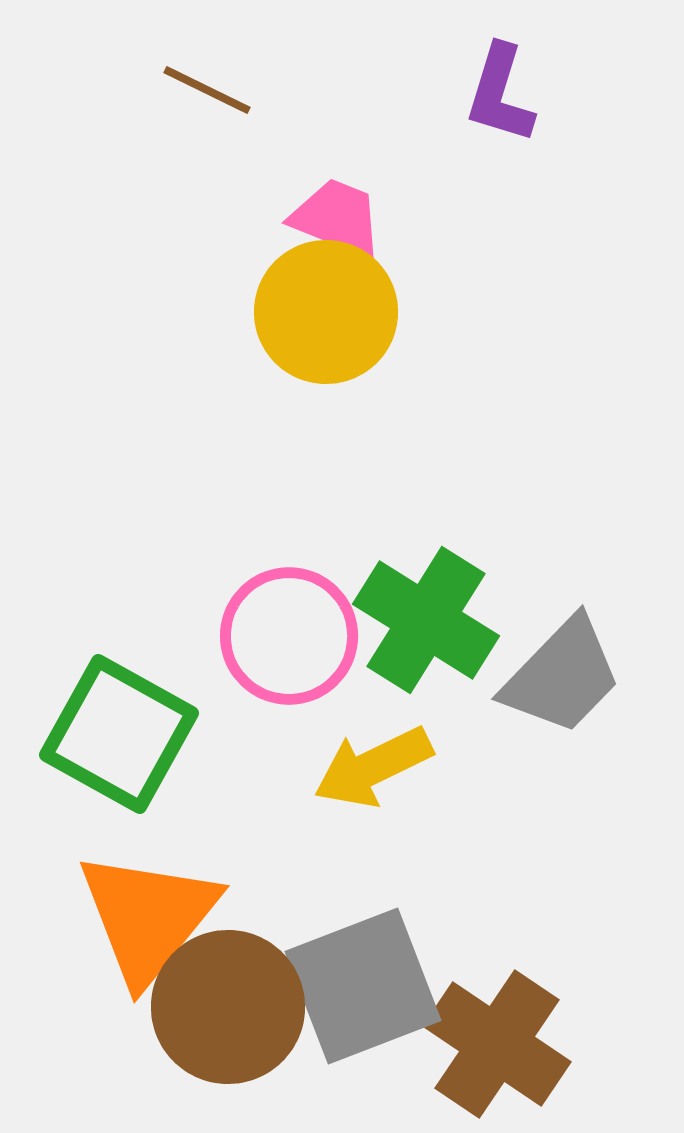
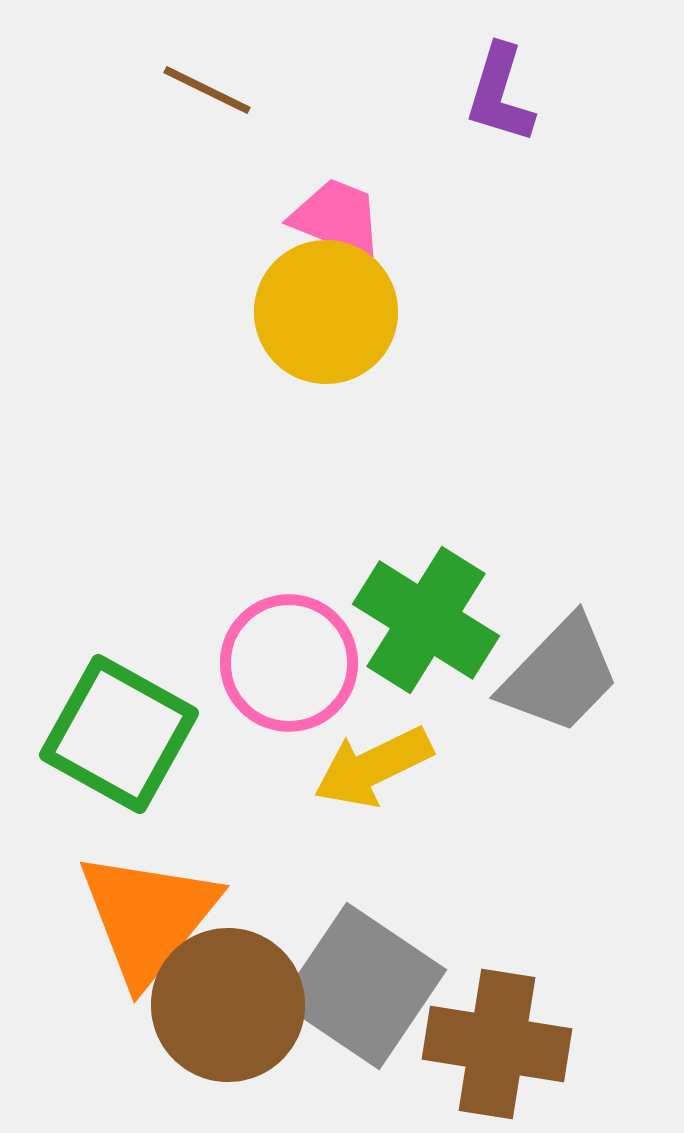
pink circle: moved 27 px down
gray trapezoid: moved 2 px left, 1 px up
gray square: rotated 35 degrees counterclockwise
brown circle: moved 2 px up
brown cross: rotated 25 degrees counterclockwise
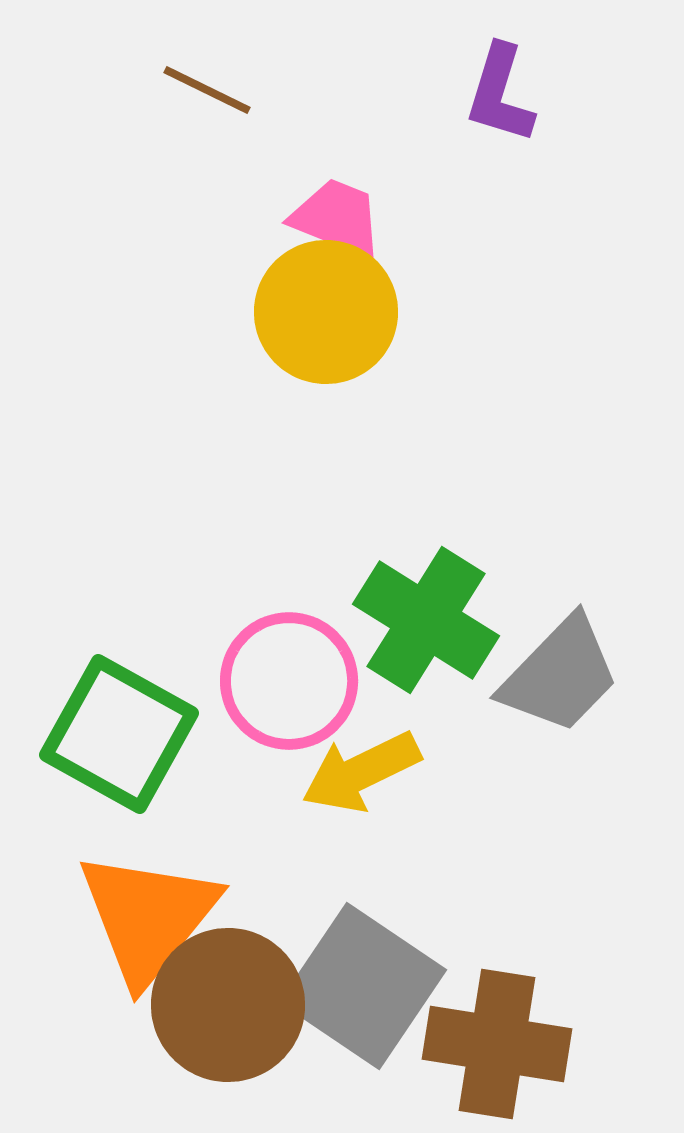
pink circle: moved 18 px down
yellow arrow: moved 12 px left, 5 px down
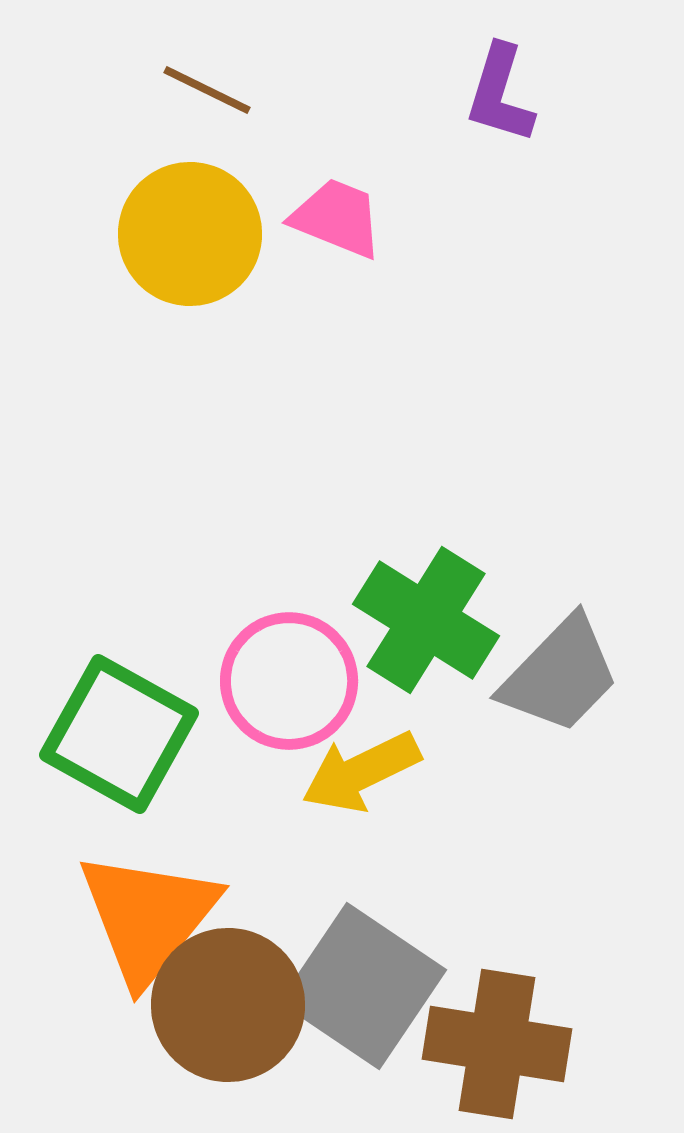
yellow circle: moved 136 px left, 78 px up
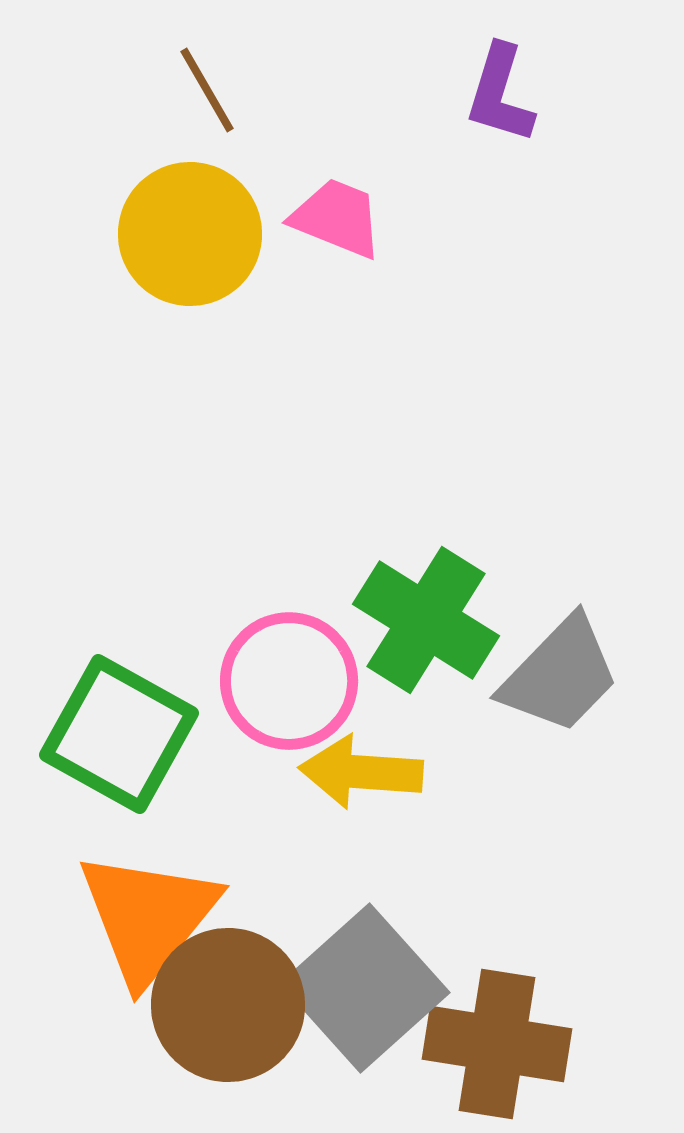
brown line: rotated 34 degrees clockwise
yellow arrow: rotated 30 degrees clockwise
gray square: moved 2 px right, 2 px down; rotated 14 degrees clockwise
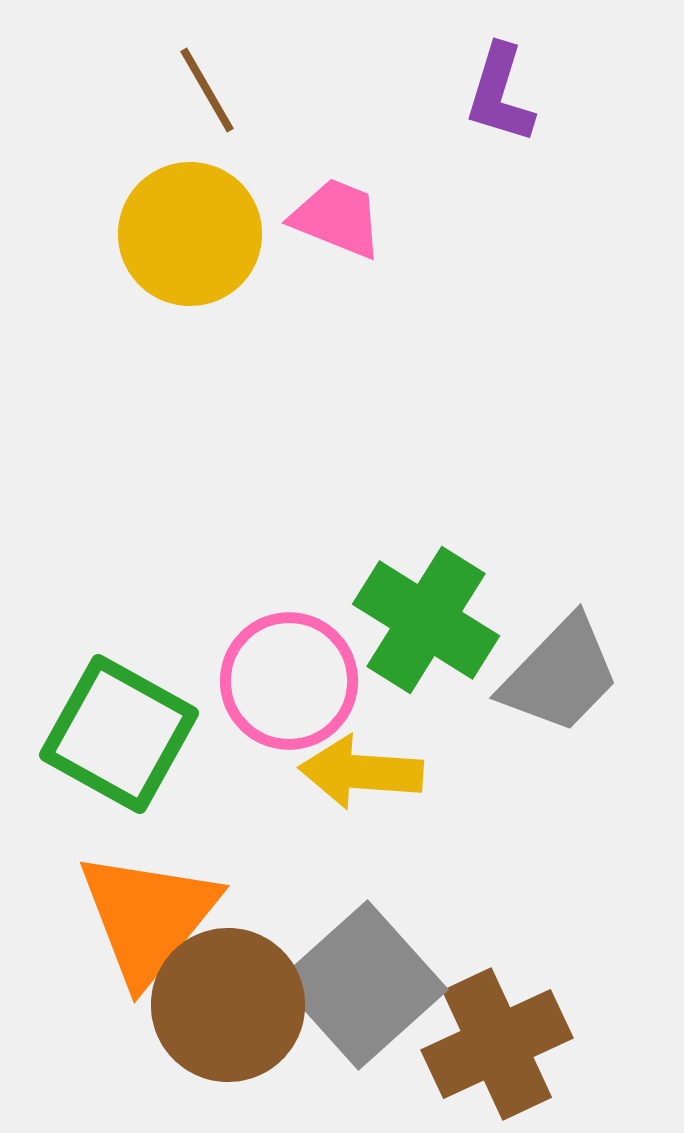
gray square: moved 2 px left, 3 px up
brown cross: rotated 34 degrees counterclockwise
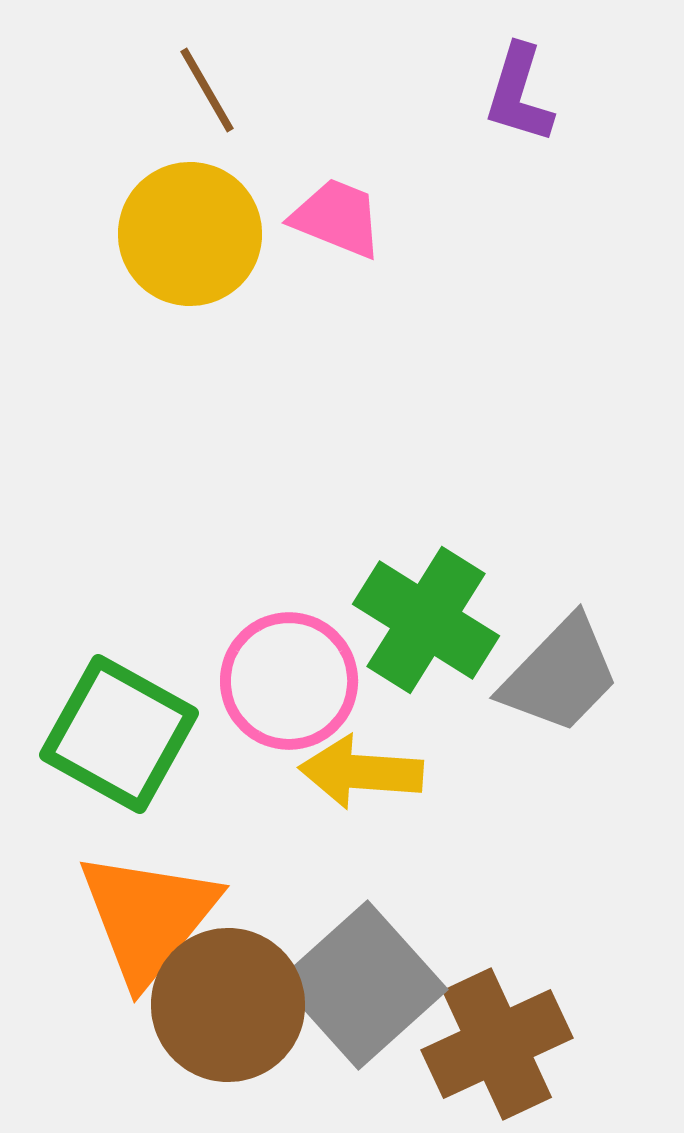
purple L-shape: moved 19 px right
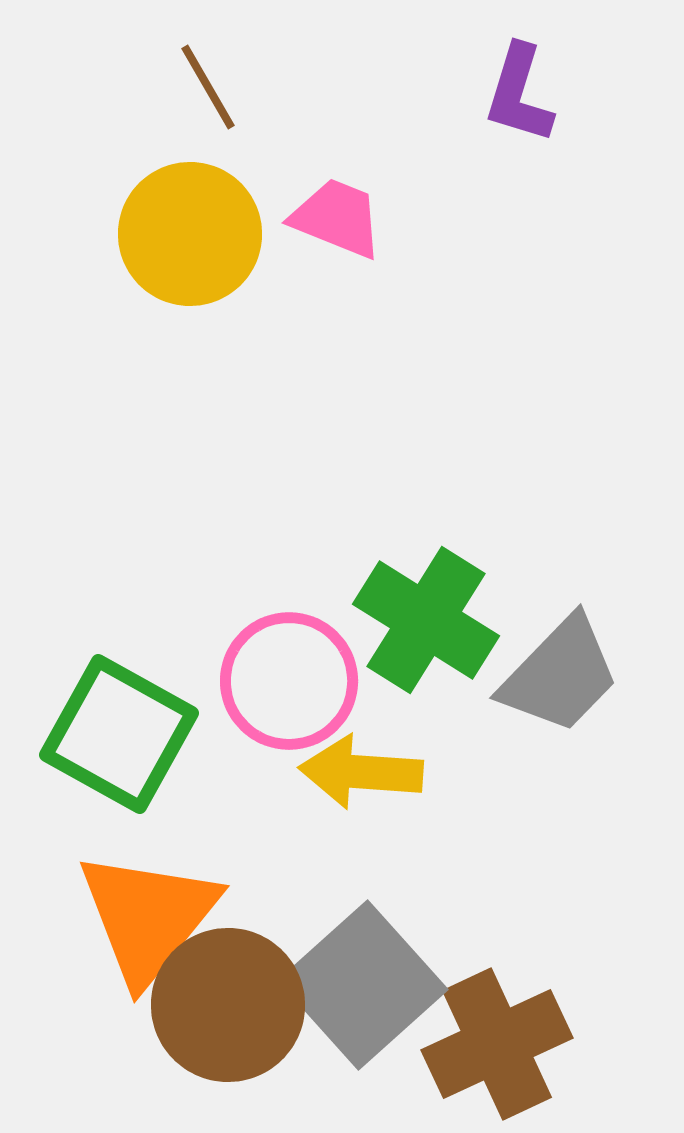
brown line: moved 1 px right, 3 px up
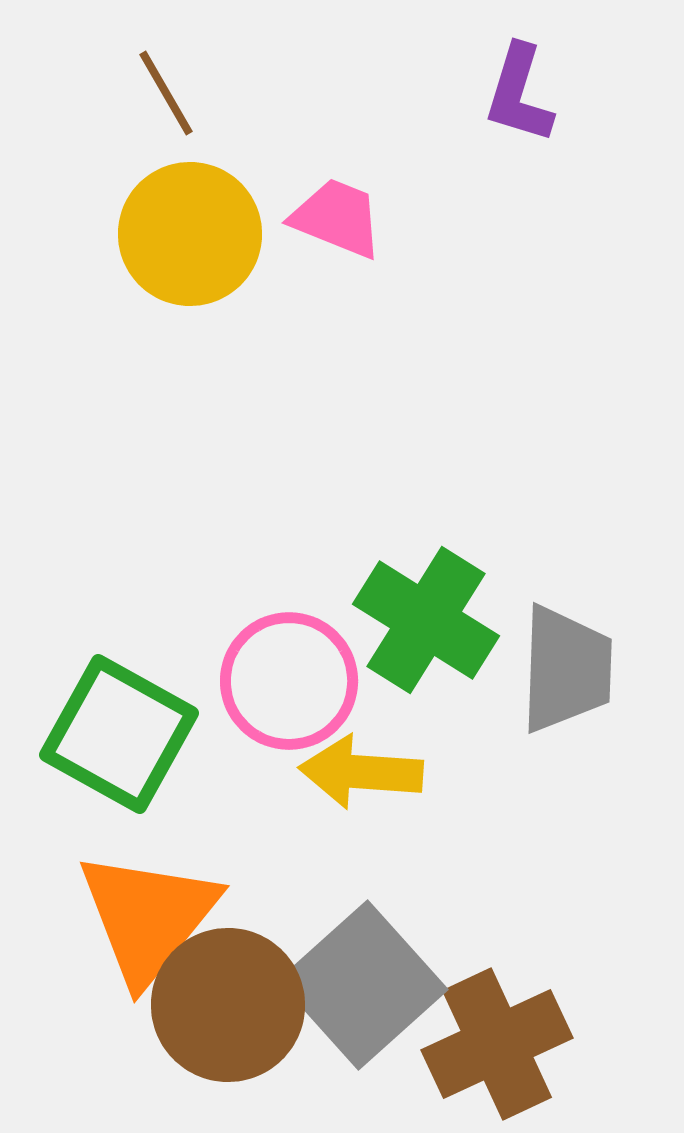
brown line: moved 42 px left, 6 px down
gray trapezoid: moved 6 px right, 6 px up; rotated 42 degrees counterclockwise
